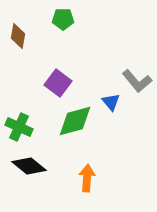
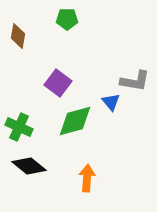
green pentagon: moved 4 px right
gray L-shape: moved 2 px left; rotated 40 degrees counterclockwise
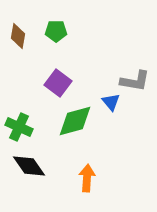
green pentagon: moved 11 px left, 12 px down
black diamond: rotated 16 degrees clockwise
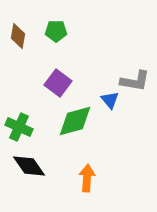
blue triangle: moved 1 px left, 2 px up
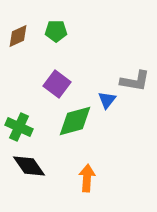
brown diamond: rotated 55 degrees clockwise
purple square: moved 1 px left, 1 px down
blue triangle: moved 3 px left; rotated 18 degrees clockwise
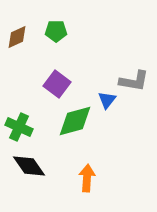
brown diamond: moved 1 px left, 1 px down
gray L-shape: moved 1 px left
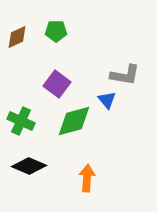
gray L-shape: moved 9 px left, 6 px up
blue triangle: rotated 18 degrees counterclockwise
green diamond: moved 1 px left
green cross: moved 2 px right, 6 px up
black diamond: rotated 32 degrees counterclockwise
